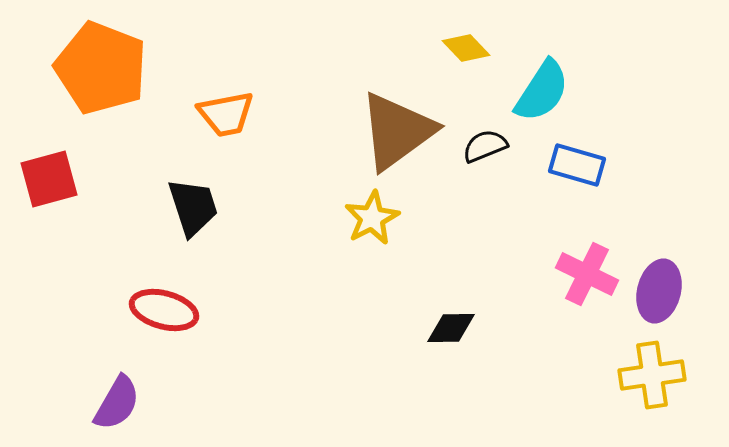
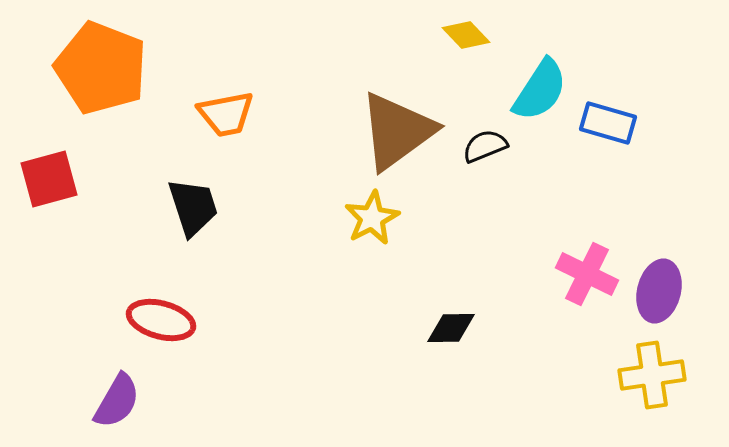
yellow diamond: moved 13 px up
cyan semicircle: moved 2 px left, 1 px up
blue rectangle: moved 31 px right, 42 px up
red ellipse: moved 3 px left, 10 px down
purple semicircle: moved 2 px up
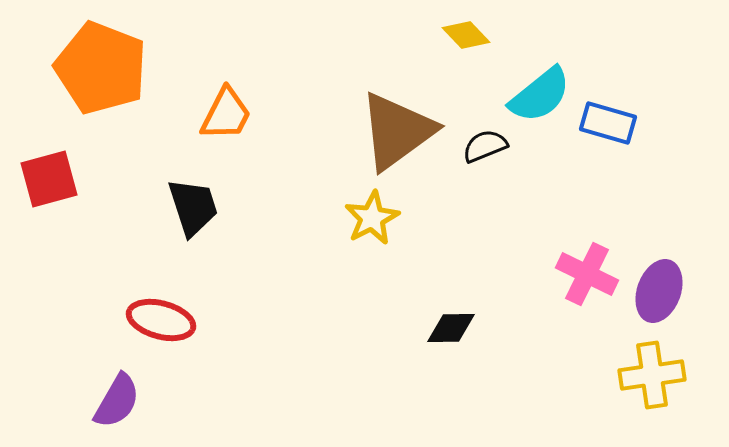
cyan semicircle: moved 5 px down; rotated 18 degrees clockwise
orange trapezoid: rotated 52 degrees counterclockwise
purple ellipse: rotated 6 degrees clockwise
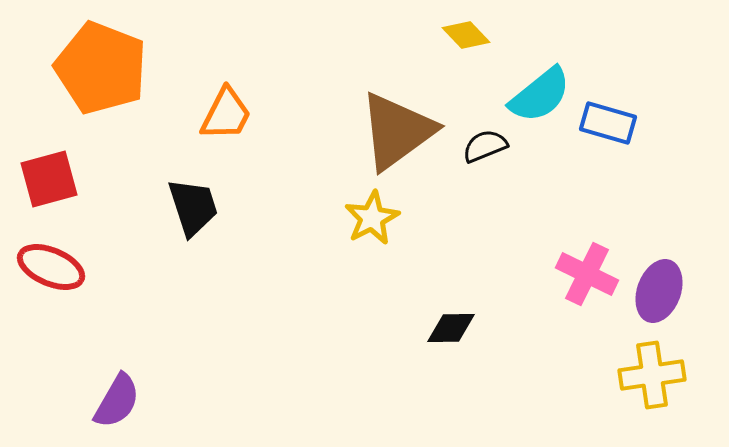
red ellipse: moved 110 px left, 53 px up; rotated 8 degrees clockwise
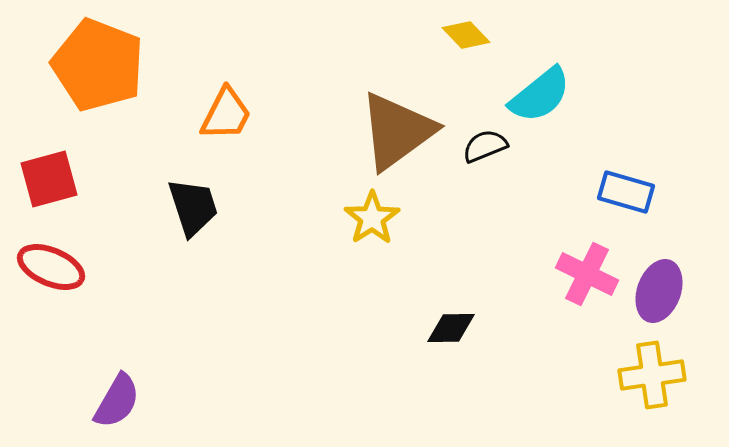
orange pentagon: moved 3 px left, 3 px up
blue rectangle: moved 18 px right, 69 px down
yellow star: rotated 6 degrees counterclockwise
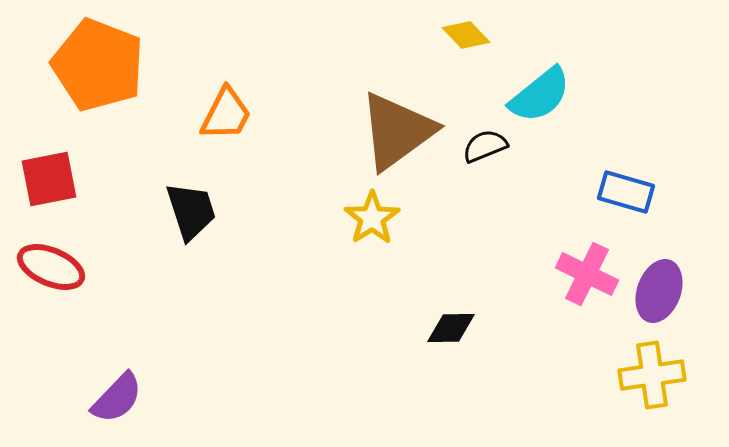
red square: rotated 4 degrees clockwise
black trapezoid: moved 2 px left, 4 px down
purple semicircle: moved 3 px up; rotated 14 degrees clockwise
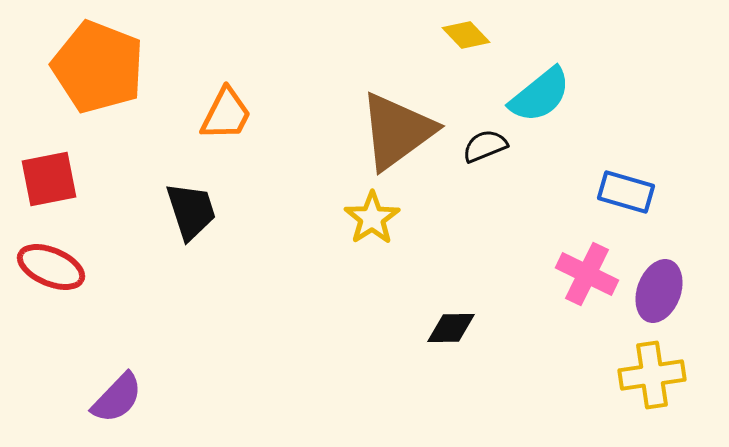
orange pentagon: moved 2 px down
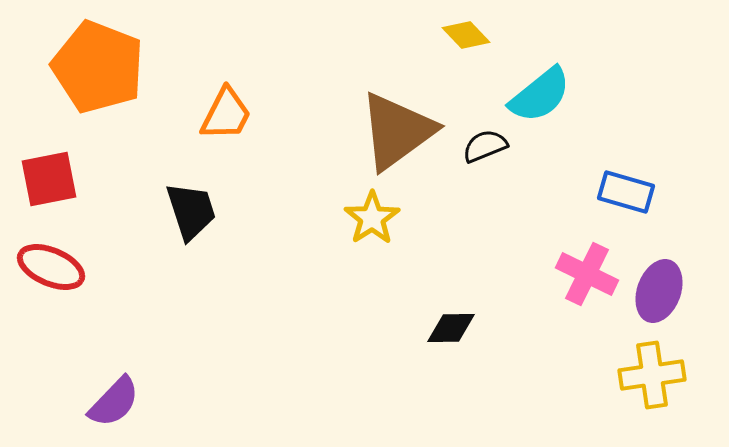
purple semicircle: moved 3 px left, 4 px down
